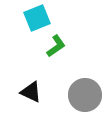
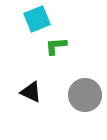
cyan square: moved 1 px down
green L-shape: rotated 150 degrees counterclockwise
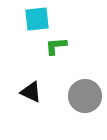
cyan square: rotated 16 degrees clockwise
gray circle: moved 1 px down
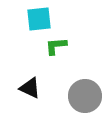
cyan square: moved 2 px right
black triangle: moved 1 px left, 4 px up
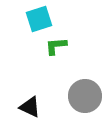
cyan square: rotated 12 degrees counterclockwise
black triangle: moved 19 px down
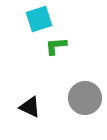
gray circle: moved 2 px down
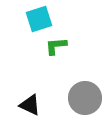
black triangle: moved 2 px up
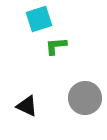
black triangle: moved 3 px left, 1 px down
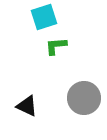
cyan square: moved 5 px right, 2 px up
gray circle: moved 1 px left
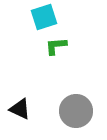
gray circle: moved 8 px left, 13 px down
black triangle: moved 7 px left, 3 px down
